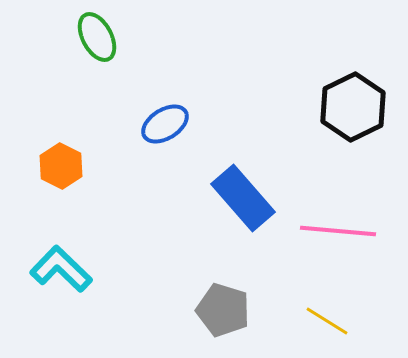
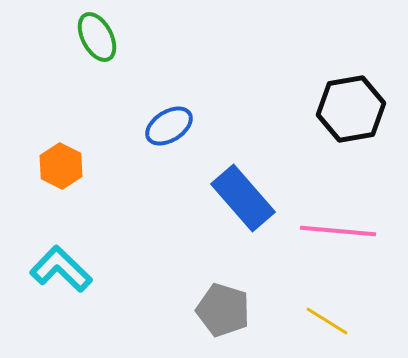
black hexagon: moved 2 px left, 2 px down; rotated 16 degrees clockwise
blue ellipse: moved 4 px right, 2 px down
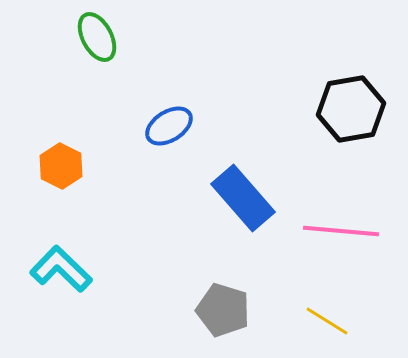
pink line: moved 3 px right
